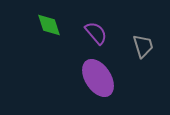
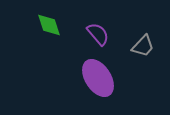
purple semicircle: moved 2 px right, 1 px down
gray trapezoid: rotated 60 degrees clockwise
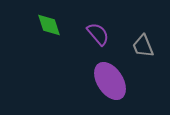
gray trapezoid: rotated 115 degrees clockwise
purple ellipse: moved 12 px right, 3 px down
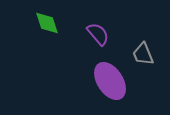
green diamond: moved 2 px left, 2 px up
gray trapezoid: moved 8 px down
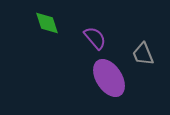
purple semicircle: moved 3 px left, 4 px down
purple ellipse: moved 1 px left, 3 px up
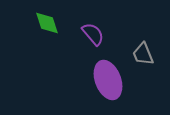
purple semicircle: moved 2 px left, 4 px up
purple ellipse: moved 1 px left, 2 px down; rotated 12 degrees clockwise
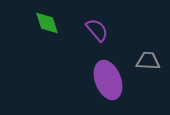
purple semicircle: moved 4 px right, 4 px up
gray trapezoid: moved 5 px right, 7 px down; rotated 115 degrees clockwise
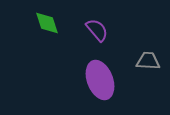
purple ellipse: moved 8 px left
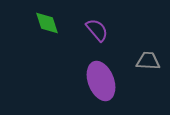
purple ellipse: moved 1 px right, 1 px down
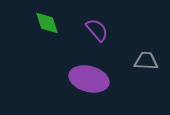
gray trapezoid: moved 2 px left
purple ellipse: moved 12 px left, 2 px up; rotated 54 degrees counterclockwise
